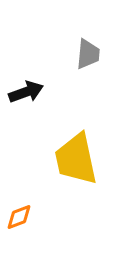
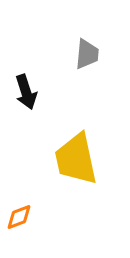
gray trapezoid: moved 1 px left
black arrow: rotated 92 degrees clockwise
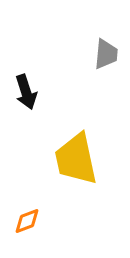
gray trapezoid: moved 19 px right
orange diamond: moved 8 px right, 4 px down
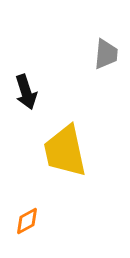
yellow trapezoid: moved 11 px left, 8 px up
orange diamond: rotated 8 degrees counterclockwise
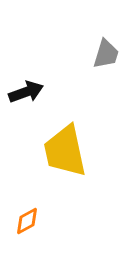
gray trapezoid: rotated 12 degrees clockwise
black arrow: rotated 92 degrees counterclockwise
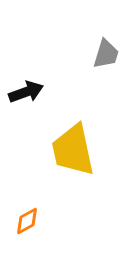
yellow trapezoid: moved 8 px right, 1 px up
